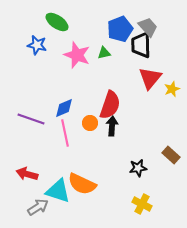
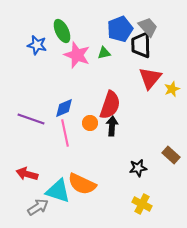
green ellipse: moved 5 px right, 9 px down; rotated 30 degrees clockwise
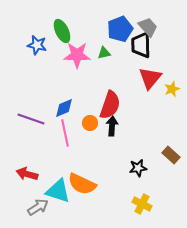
pink star: rotated 20 degrees counterclockwise
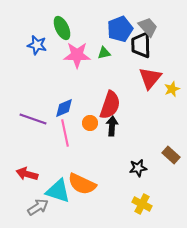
green ellipse: moved 3 px up
purple line: moved 2 px right
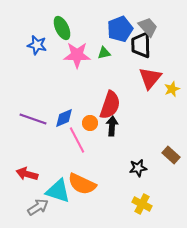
blue diamond: moved 10 px down
pink line: moved 12 px right, 7 px down; rotated 16 degrees counterclockwise
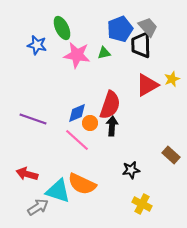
pink star: rotated 8 degrees clockwise
red triangle: moved 3 px left, 7 px down; rotated 20 degrees clockwise
yellow star: moved 10 px up
blue diamond: moved 13 px right, 5 px up
pink line: rotated 20 degrees counterclockwise
black star: moved 7 px left, 2 px down
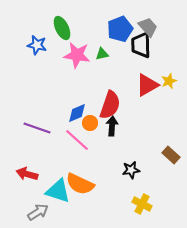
green triangle: moved 2 px left, 1 px down
yellow star: moved 3 px left, 2 px down
purple line: moved 4 px right, 9 px down
orange semicircle: moved 2 px left
gray arrow: moved 5 px down
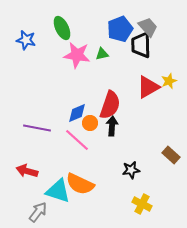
blue star: moved 11 px left, 5 px up
red triangle: moved 1 px right, 2 px down
purple line: rotated 8 degrees counterclockwise
red arrow: moved 3 px up
gray arrow: rotated 20 degrees counterclockwise
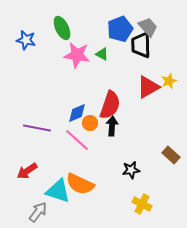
green triangle: rotated 40 degrees clockwise
red arrow: rotated 50 degrees counterclockwise
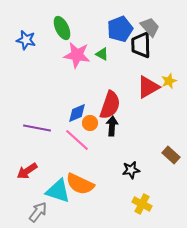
gray trapezoid: moved 2 px right
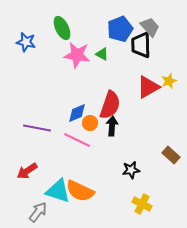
blue star: moved 2 px down
pink line: rotated 16 degrees counterclockwise
orange semicircle: moved 7 px down
